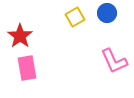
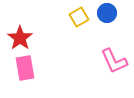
yellow square: moved 4 px right
red star: moved 2 px down
pink rectangle: moved 2 px left
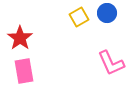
pink L-shape: moved 3 px left, 2 px down
pink rectangle: moved 1 px left, 3 px down
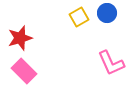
red star: rotated 20 degrees clockwise
pink rectangle: rotated 35 degrees counterclockwise
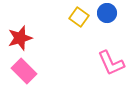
yellow square: rotated 24 degrees counterclockwise
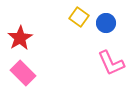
blue circle: moved 1 px left, 10 px down
red star: rotated 15 degrees counterclockwise
pink rectangle: moved 1 px left, 2 px down
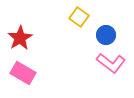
blue circle: moved 12 px down
pink L-shape: rotated 28 degrees counterclockwise
pink rectangle: rotated 15 degrees counterclockwise
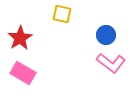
yellow square: moved 17 px left, 3 px up; rotated 24 degrees counterclockwise
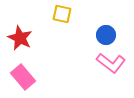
red star: rotated 15 degrees counterclockwise
pink rectangle: moved 4 px down; rotated 20 degrees clockwise
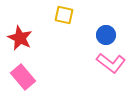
yellow square: moved 2 px right, 1 px down
